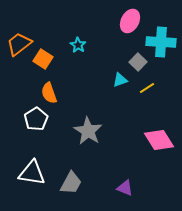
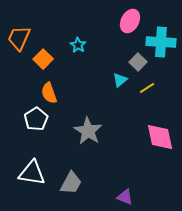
orange trapezoid: moved 6 px up; rotated 28 degrees counterclockwise
orange square: rotated 12 degrees clockwise
cyan triangle: rotated 21 degrees counterclockwise
pink diamond: moved 1 px right, 3 px up; rotated 20 degrees clockwise
purple triangle: moved 9 px down
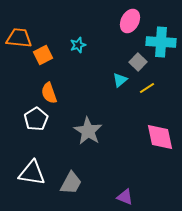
orange trapezoid: rotated 72 degrees clockwise
cyan star: rotated 21 degrees clockwise
orange square: moved 4 px up; rotated 18 degrees clockwise
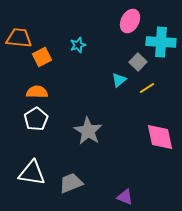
orange square: moved 1 px left, 2 px down
cyan triangle: moved 1 px left
orange semicircle: moved 12 px left, 1 px up; rotated 110 degrees clockwise
gray trapezoid: rotated 140 degrees counterclockwise
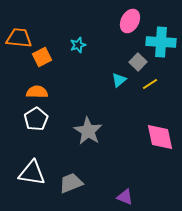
yellow line: moved 3 px right, 4 px up
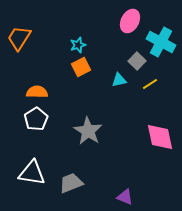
orange trapezoid: rotated 64 degrees counterclockwise
cyan cross: rotated 24 degrees clockwise
orange square: moved 39 px right, 10 px down
gray square: moved 1 px left, 1 px up
cyan triangle: rotated 28 degrees clockwise
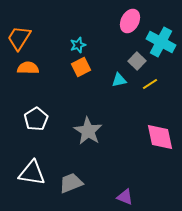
orange semicircle: moved 9 px left, 24 px up
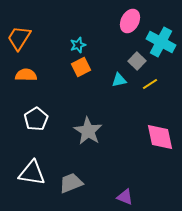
orange semicircle: moved 2 px left, 7 px down
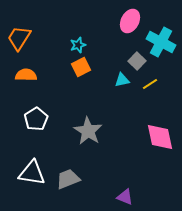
cyan triangle: moved 3 px right
gray trapezoid: moved 3 px left, 4 px up
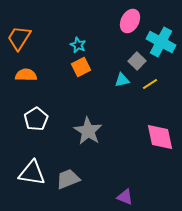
cyan star: rotated 28 degrees counterclockwise
